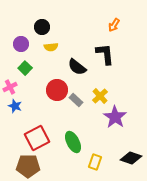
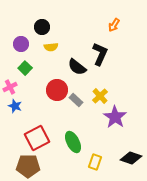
black L-shape: moved 5 px left; rotated 30 degrees clockwise
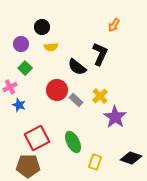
blue star: moved 4 px right, 1 px up
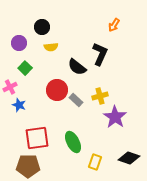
purple circle: moved 2 px left, 1 px up
yellow cross: rotated 28 degrees clockwise
red square: rotated 20 degrees clockwise
black diamond: moved 2 px left
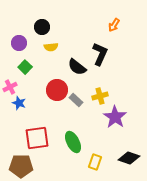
green square: moved 1 px up
blue star: moved 2 px up
brown pentagon: moved 7 px left
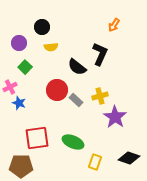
green ellipse: rotated 40 degrees counterclockwise
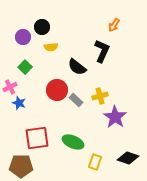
purple circle: moved 4 px right, 6 px up
black L-shape: moved 2 px right, 3 px up
black diamond: moved 1 px left
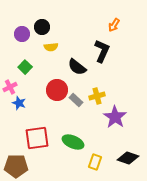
purple circle: moved 1 px left, 3 px up
yellow cross: moved 3 px left
brown pentagon: moved 5 px left
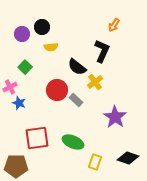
yellow cross: moved 2 px left, 14 px up; rotated 21 degrees counterclockwise
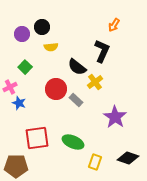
red circle: moved 1 px left, 1 px up
